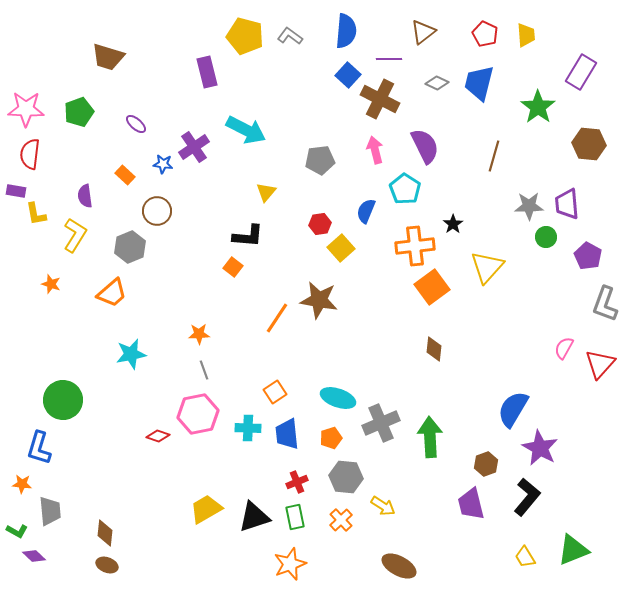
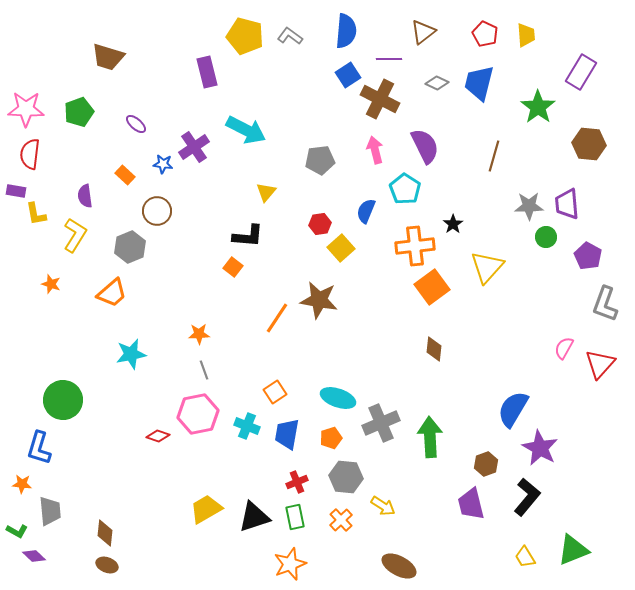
blue square at (348, 75): rotated 15 degrees clockwise
cyan cross at (248, 428): moved 1 px left, 2 px up; rotated 20 degrees clockwise
blue trapezoid at (287, 434): rotated 16 degrees clockwise
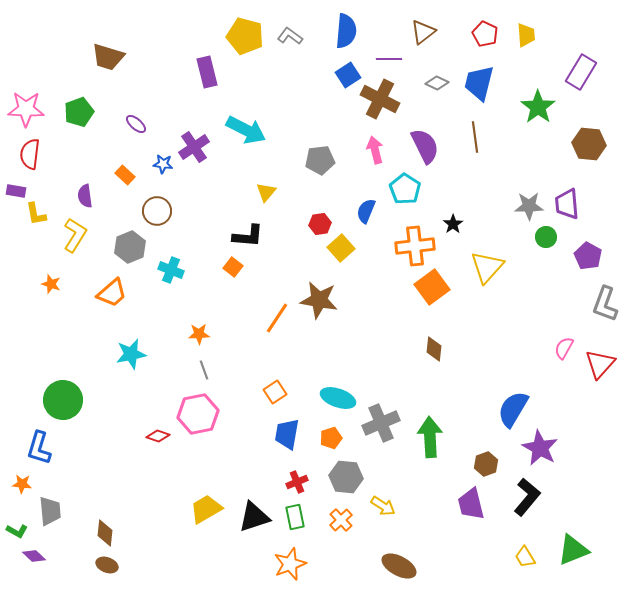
brown line at (494, 156): moved 19 px left, 19 px up; rotated 24 degrees counterclockwise
cyan cross at (247, 426): moved 76 px left, 156 px up
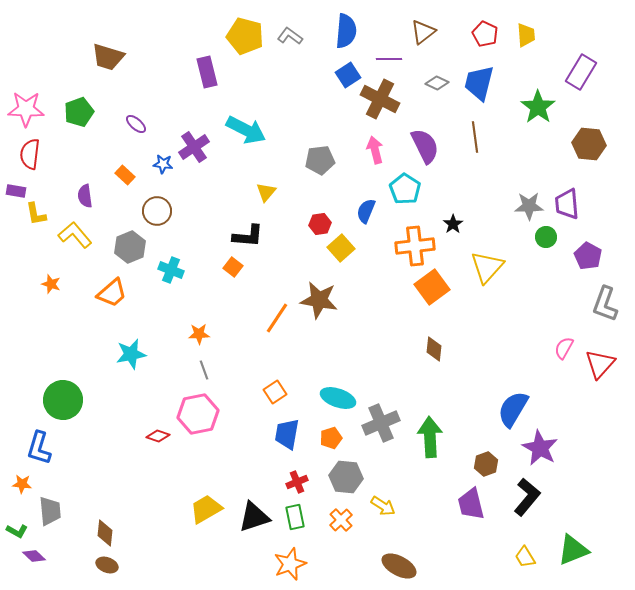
yellow L-shape at (75, 235): rotated 72 degrees counterclockwise
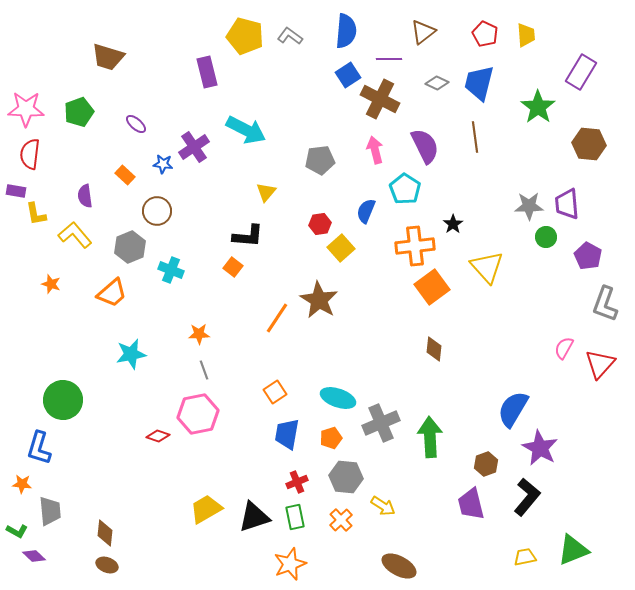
yellow triangle at (487, 267): rotated 24 degrees counterclockwise
brown star at (319, 300): rotated 21 degrees clockwise
yellow trapezoid at (525, 557): rotated 110 degrees clockwise
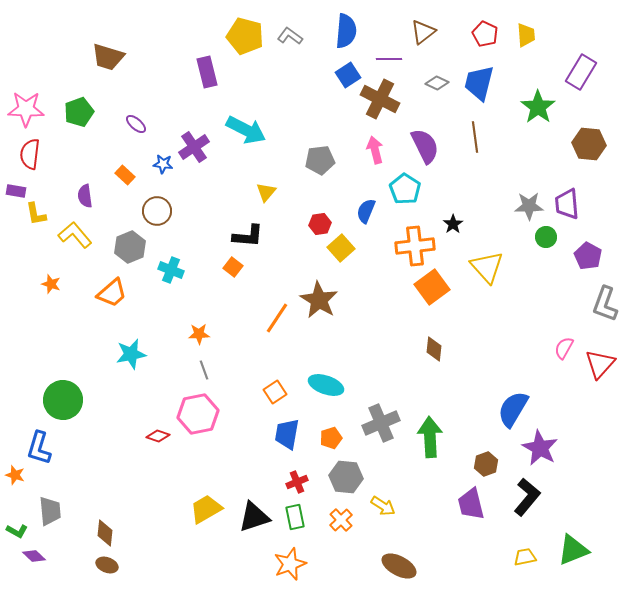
cyan ellipse at (338, 398): moved 12 px left, 13 px up
orange star at (22, 484): moved 7 px left, 9 px up; rotated 12 degrees clockwise
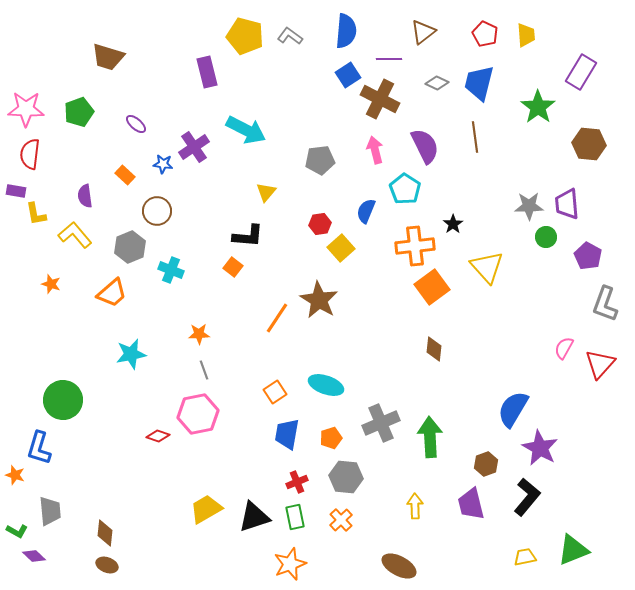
yellow arrow at (383, 506): moved 32 px right; rotated 125 degrees counterclockwise
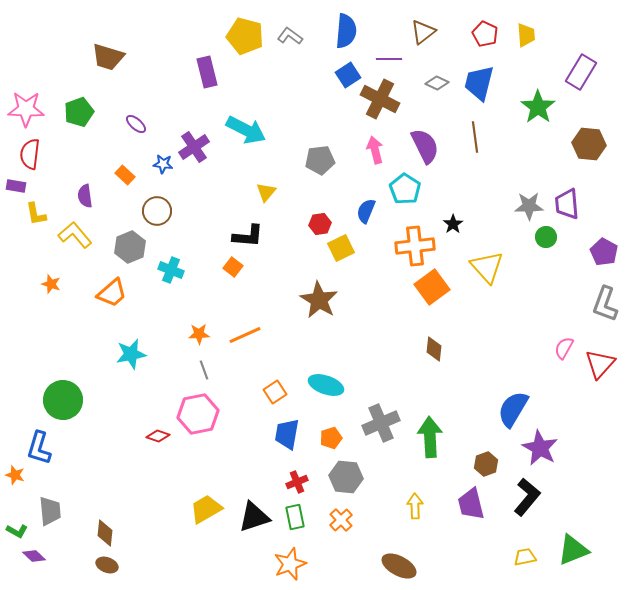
purple rectangle at (16, 191): moved 5 px up
yellow square at (341, 248): rotated 16 degrees clockwise
purple pentagon at (588, 256): moved 16 px right, 4 px up
orange line at (277, 318): moved 32 px left, 17 px down; rotated 32 degrees clockwise
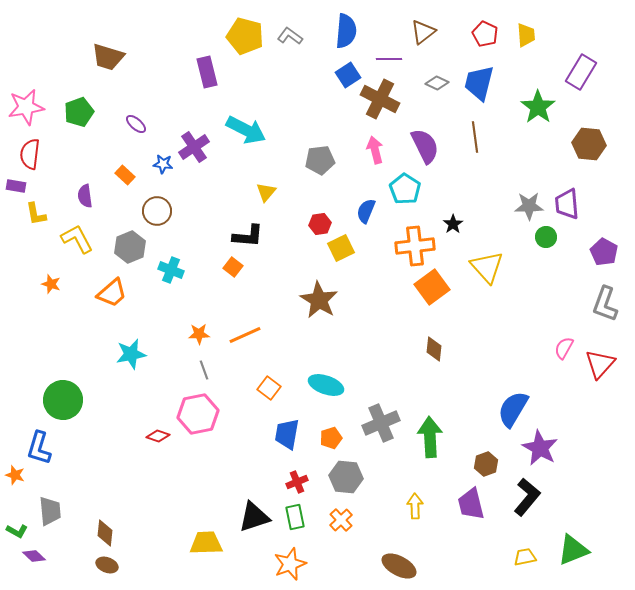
pink star at (26, 109): moved 2 px up; rotated 12 degrees counterclockwise
yellow L-shape at (75, 235): moved 2 px right, 4 px down; rotated 12 degrees clockwise
orange square at (275, 392): moved 6 px left, 4 px up; rotated 20 degrees counterclockwise
yellow trapezoid at (206, 509): moved 34 px down; rotated 28 degrees clockwise
